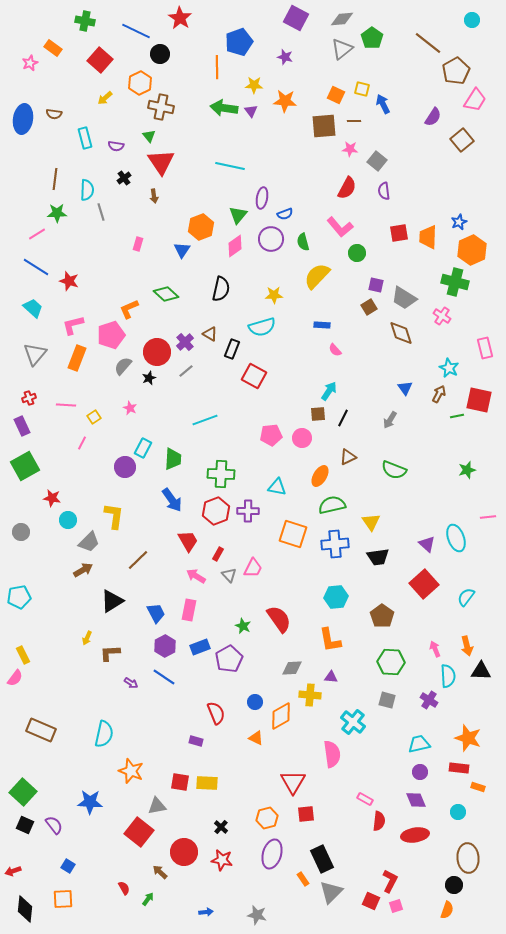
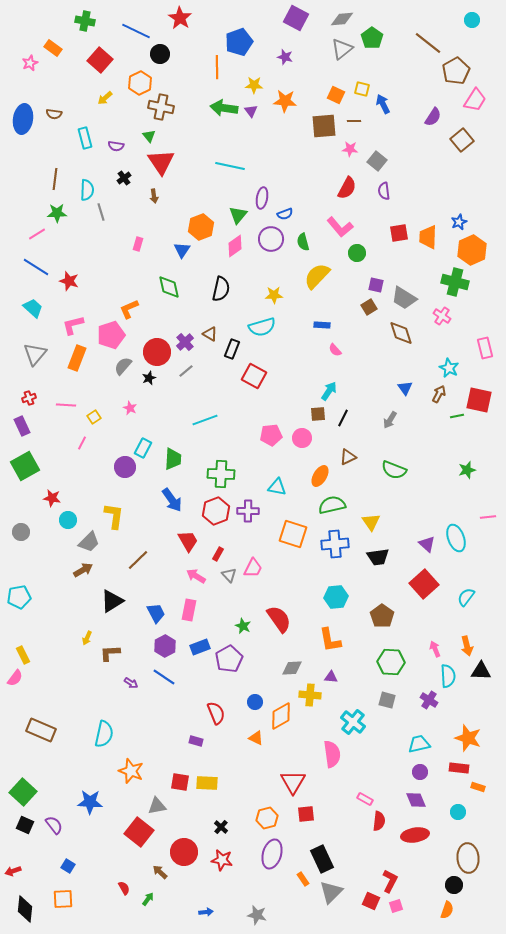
green diamond at (166, 294): moved 3 px right, 7 px up; rotated 35 degrees clockwise
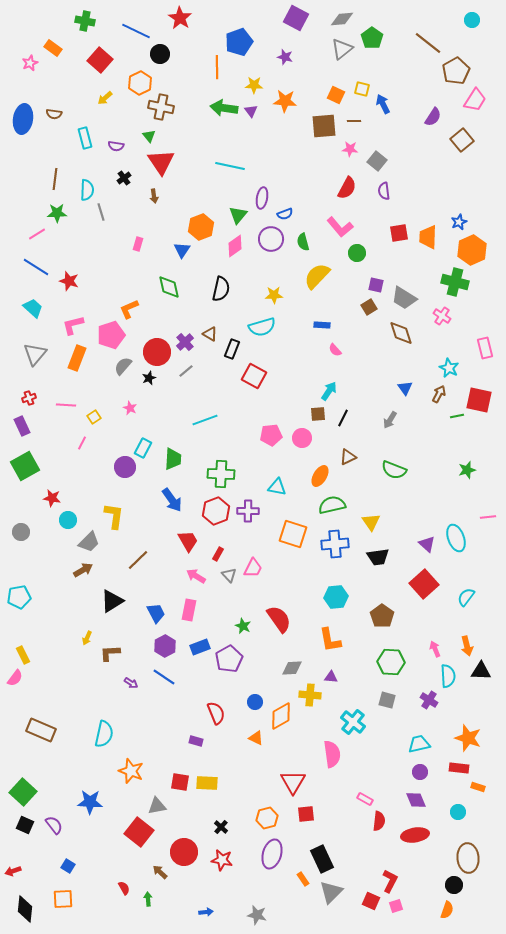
green arrow at (148, 899): rotated 40 degrees counterclockwise
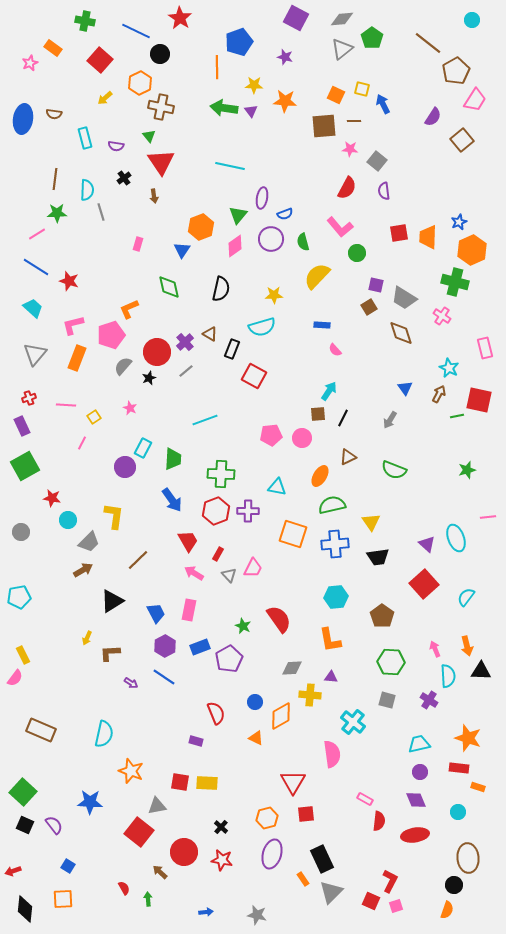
pink arrow at (196, 576): moved 2 px left, 3 px up
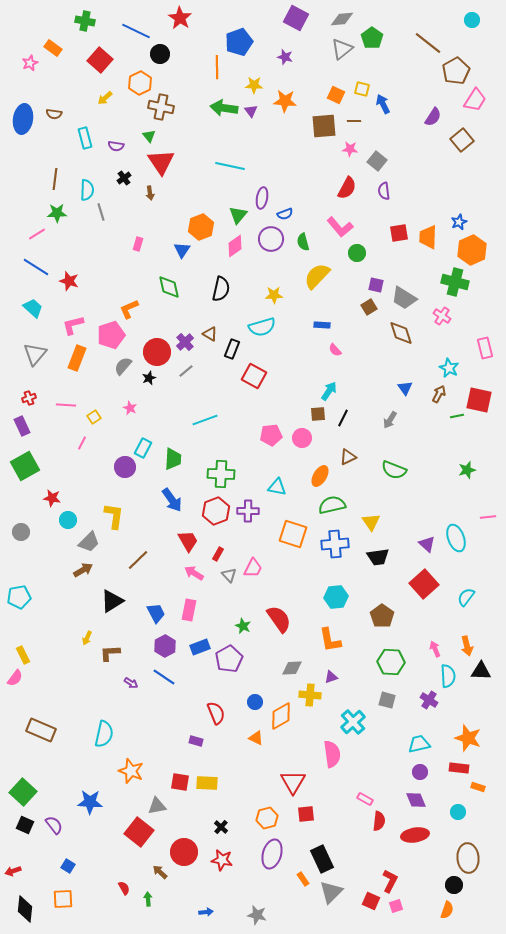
brown arrow at (154, 196): moved 4 px left, 3 px up
purple triangle at (331, 677): rotated 24 degrees counterclockwise
cyan cross at (353, 722): rotated 10 degrees clockwise
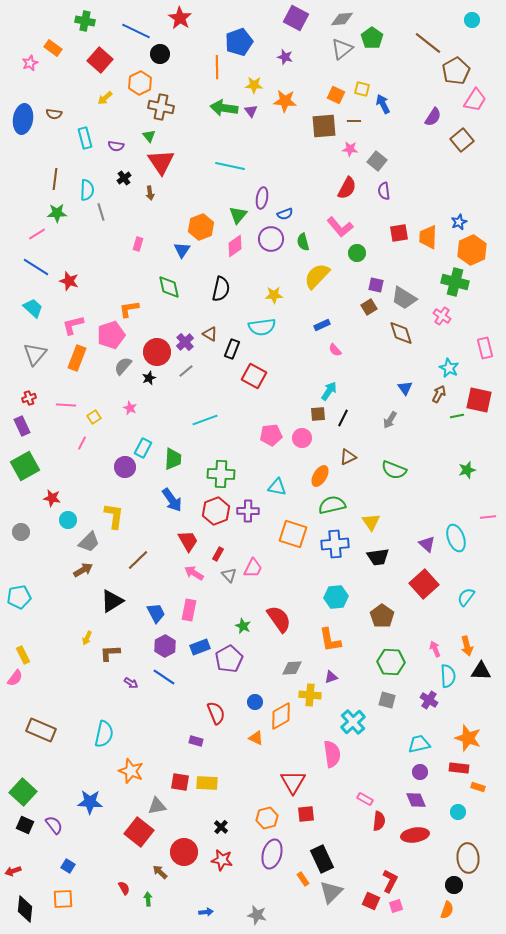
orange L-shape at (129, 309): rotated 15 degrees clockwise
blue rectangle at (322, 325): rotated 28 degrees counterclockwise
cyan semicircle at (262, 327): rotated 8 degrees clockwise
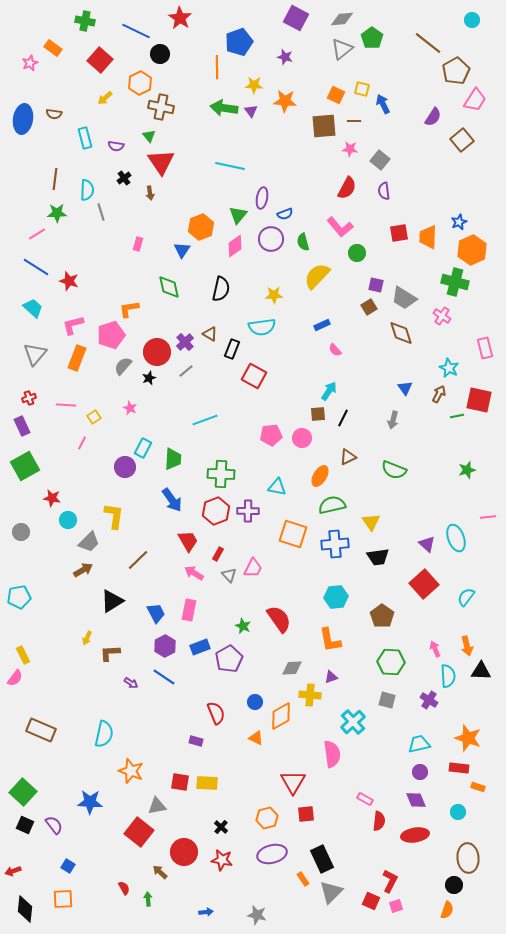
gray square at (377, 161): moved 3 px right, 1 px up
gray arrow at (390, 420): moved 3 px right; rotated 18 degrees counterclockwise
purple ellipse at (272, 854): rotated 60 degrees clockwise
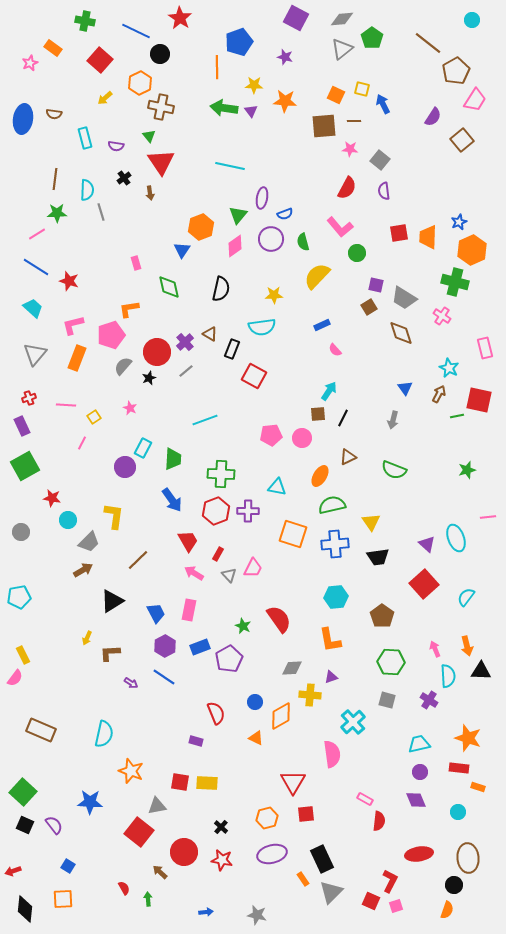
pink rectangle at (138, 244): moved 2 px left, 19 px down; rotated 32 degrees counterclockwise
red ellipse at (415, 835): moved 4 px right, 19 px down
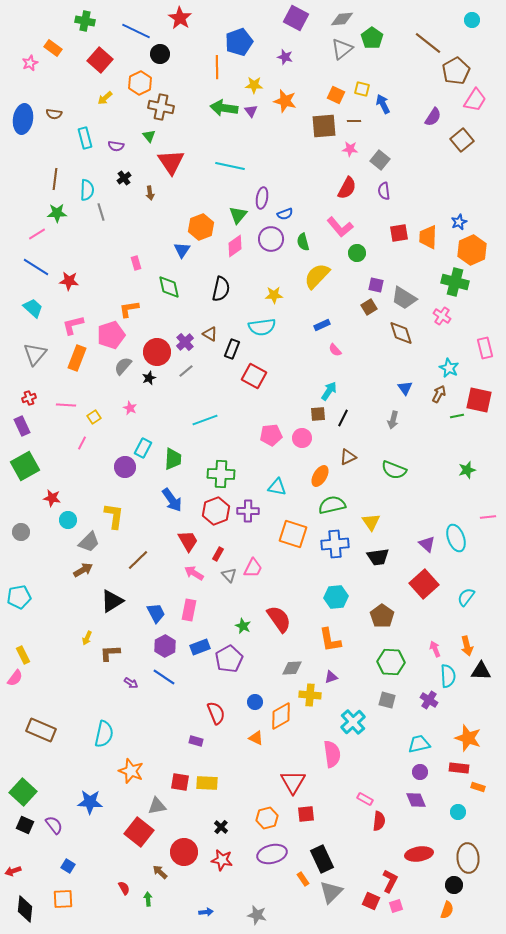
orange star at (285, 101): rotated 10 degrees clockwise
red triangle at (161, 162): moved 10 px right
red star at (69, 281): rotated 12 degrees counterclockwise
